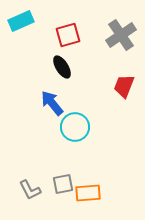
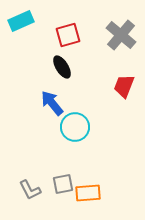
gray cross: rotated 16 degrees counterclockwise
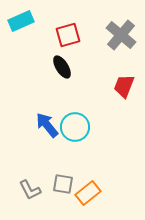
blue arrow: moved 5 px left, 22 px down
gray square: rotated 20 degrees clockwise
orange rectangle: rotated 35 degrees counterclockwise
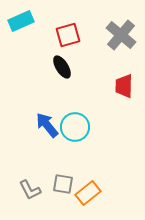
red trapezoid: rotated 20 degrees counterclockwise
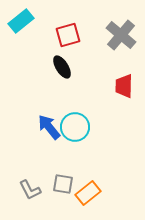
cyan rectangle: rotated 15 degrees counterclockwise
blue arrow: moved 2 px right, 2 px down
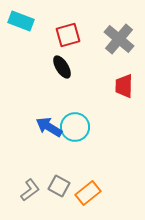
cyan rectangle: rotated 60 degrees clockwise
gray cross: moved 2 px left, 4 px down
blue arrow: rotated 20 degrees counterclockwise
gray square: moved 4 px left, 2 px down; rotated 20 degrees clockwise
gray L-shape: rotated 100 degrees counterclockwise
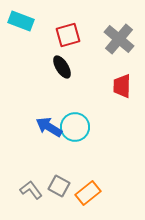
red trapezoid: moved 2 px left
gray L-shape: moved 1 px right; rotated 90 degrees counterclockwise
